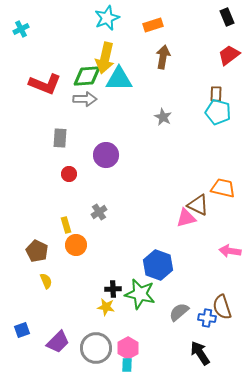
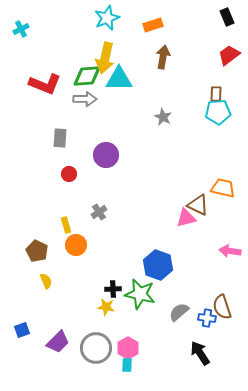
cyan pentagon: rotated 20 degrees counterclockwise
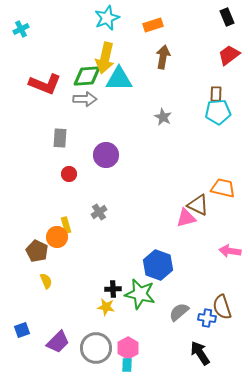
orange circle: moved 19 px left, 8 px up
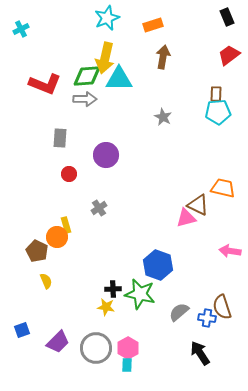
gray cross: moved 4 px up
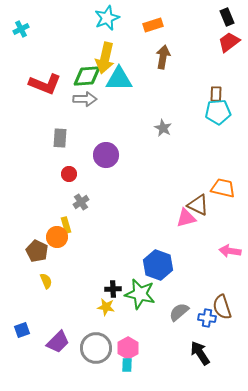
red trapezoid: moved 13 px up
gray star: moved 11 px down
gray cross: moved 18 px left, 6 px up
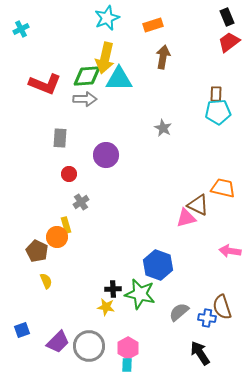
gray circle: moved 7 px left, 2 px up
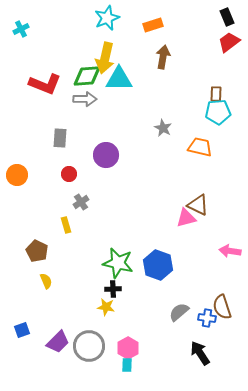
orange trapezoid: moved 23 px left, 41 px up
orange circle: moved 40 px left, 62 px up
green star: moved 22 px left, 31 px up
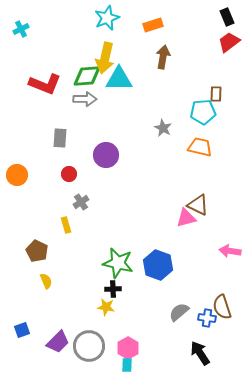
cyan pentagon: moved 15 px left
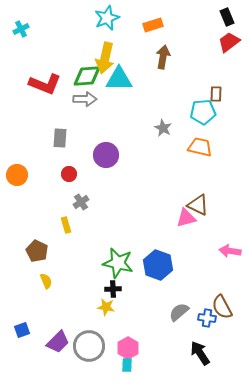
brown semicircle: rotated 10 degrees counterclockwise
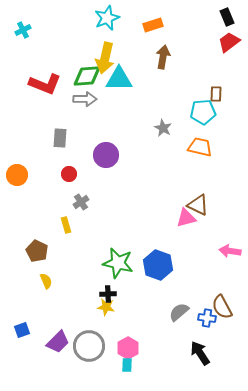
cyan cross: moved 2 px right, 1 px down
black cross: moved 5 px left, 5 px down
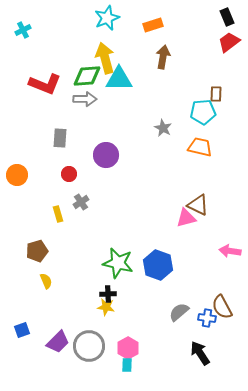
yellow arrow: rotated 152 degrees clockwise
yellow rectangle: moved 8 px left, 11 px up
brown pentagon: rotated 30 degrees clockwise
